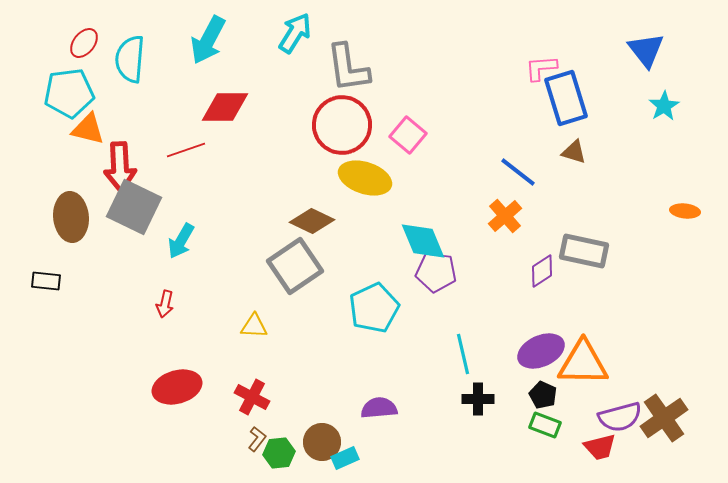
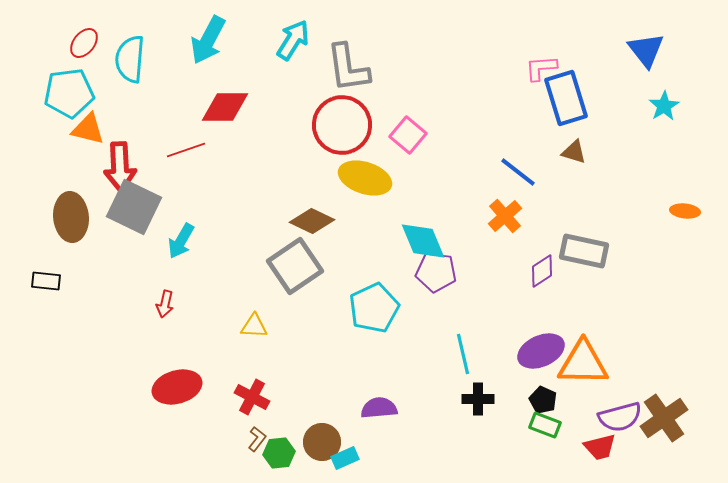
cyan arrow at (295, 33): moved 2 px left, 7 px down
black pentagon at (543, 395): moved 5 px down
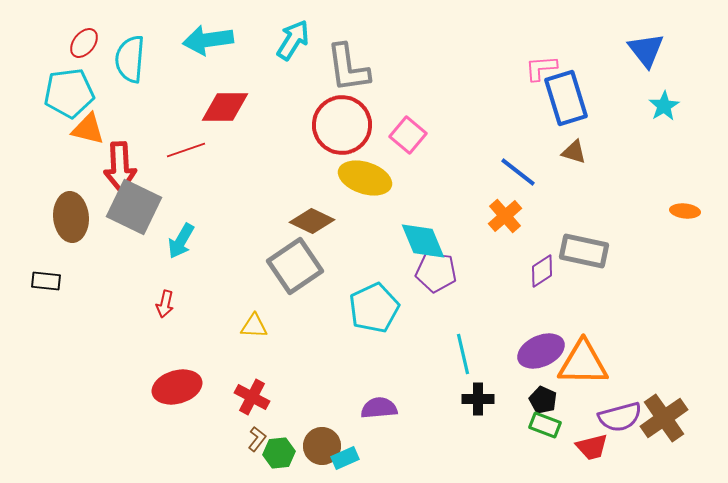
cyan arrow at (208, 40): rotated 54 degrees clockwise
brown circle at (322, 442): moved 4 px down
red trapezoid at (600, 447): moved 8 px left
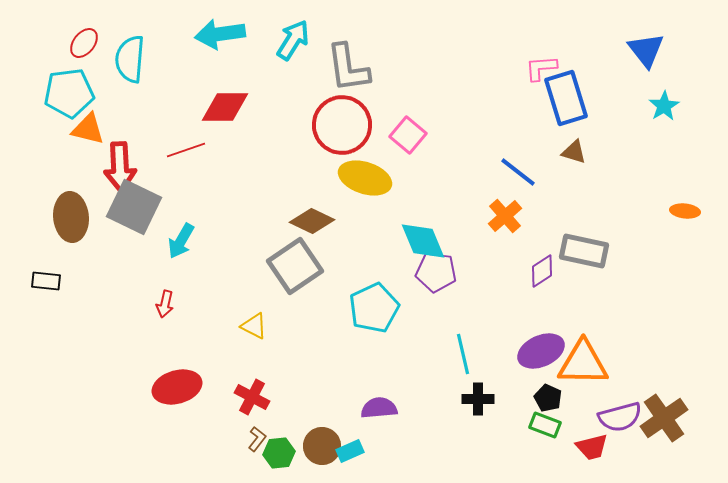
cyan arrow at (208, 40): moved 12 px right, 6 px up
yellow triangle at (254, 326): rotated 24 degrees clockwise
black pentagon at (543, 400): moved 5 px right, 2 px up
cyan rectangle at (345, 458): moved 5 px right, 7 px up
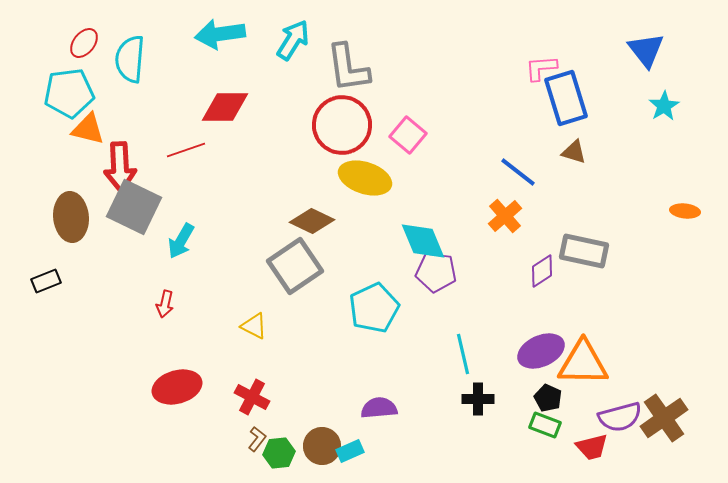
black rectangle at (46, 281): rotated 28 degrees counterclockwise
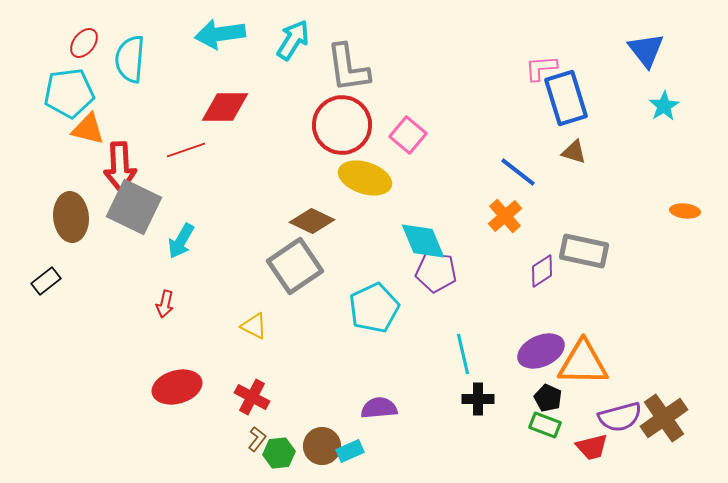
black rectangle at (46, 281): rotated 16 degrees counterclockwise
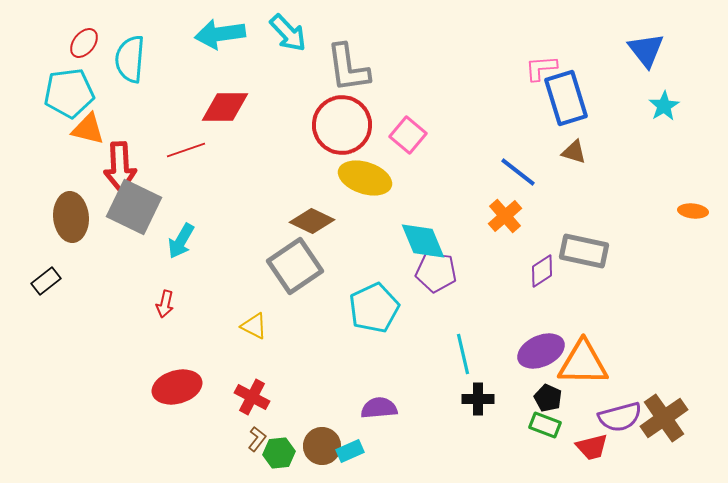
cyan arrow at (293, 40): moved 5 px left, 7 px up; rotated 105 degrees clockwise
orange ellipse at (685, 211): moved 8 px right
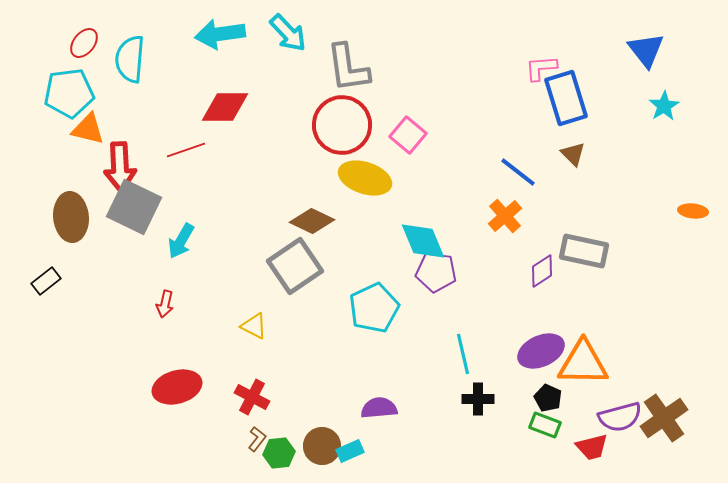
brown triangle at (574, 152): moved 1 px left, 2 px down; rotated 28 degrees clockwise
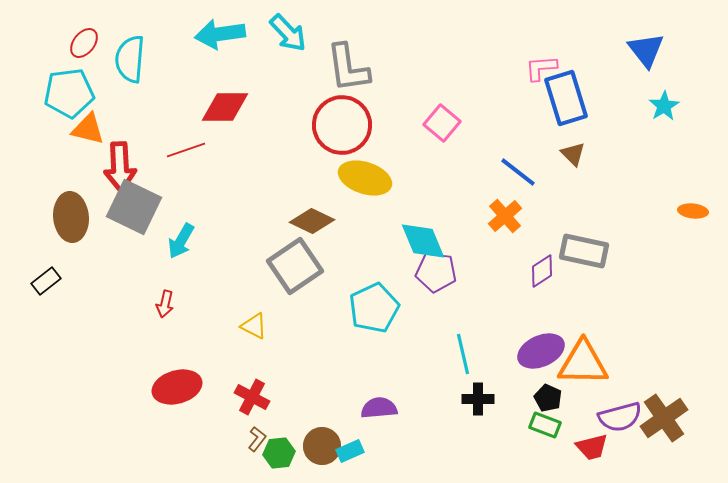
pink square at (408, 135): moved 34 px right, 12 px up
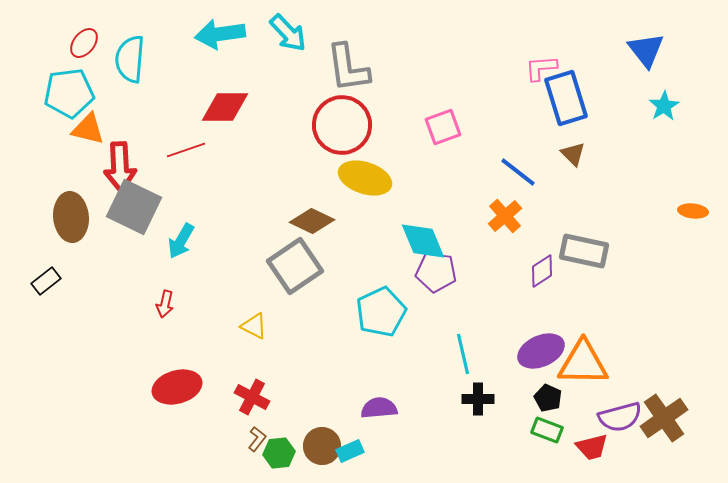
pink square at (442, 123): moved 1 px right, 4 px down; rotated 30 degrees clockwise
cyan pentagon at (374, 308): moved 7 px right, 4 px down
green rectangle at (545, 425): moved 2 px right, 5 px down
